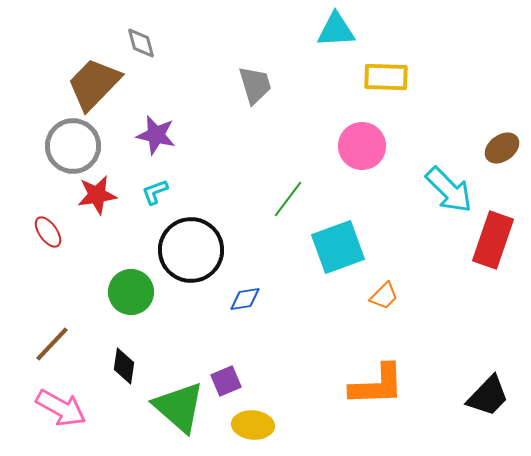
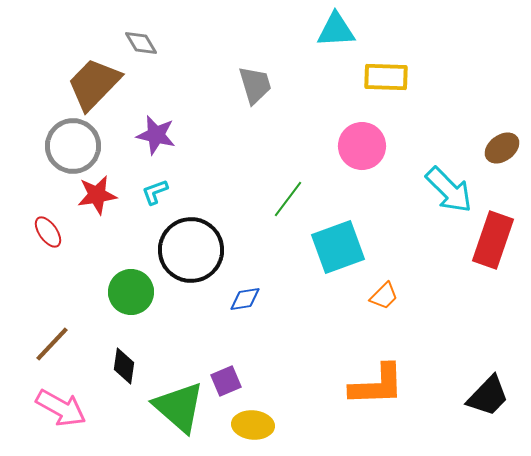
gray diamond: rotated 16 degrees counterclockwise
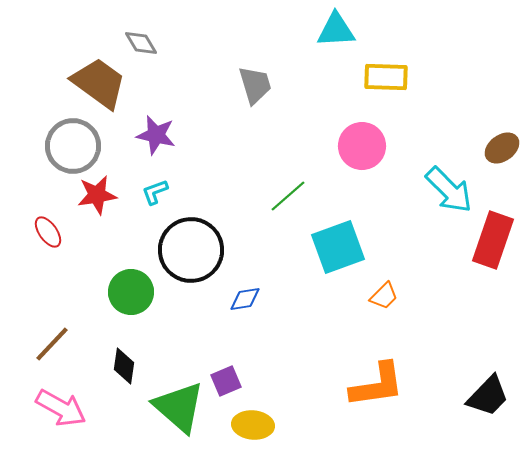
brown trapezoid: moved 5 px right, 1 px up; rotated 82 degrees clockwise
green line: moved 3 px up; rotated 12 degrees clockwise
orange L-shape: rotated 6 degrees counterclockwise
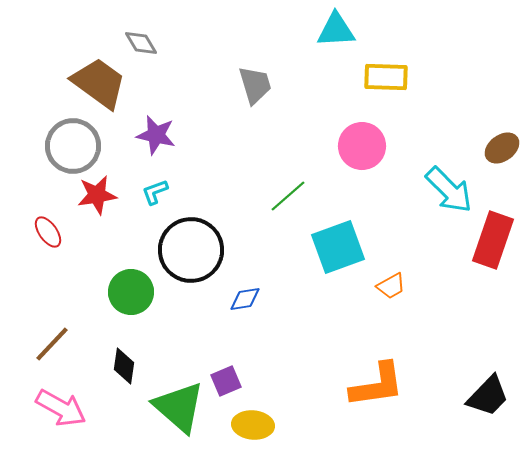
orange trapezoid: moved 7 px right, 10 px up; rotated 16 degrees clockwise
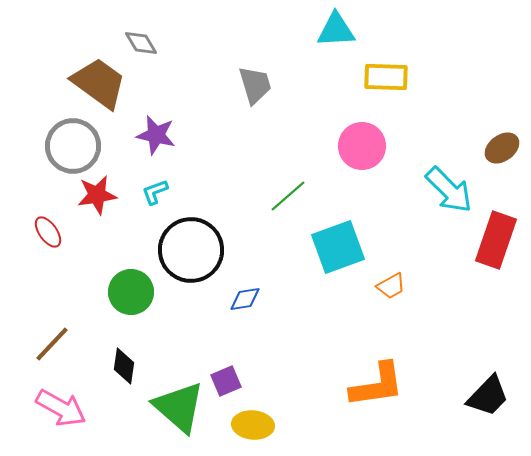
red rectangle: moved 3 px right
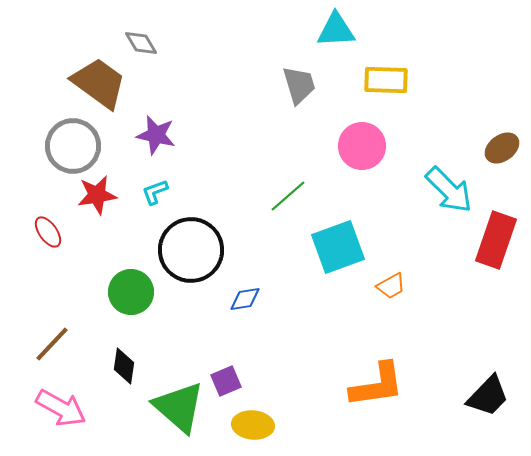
yellow rectangle: moved 3 px down
gray trapezoid: moved 44 px right
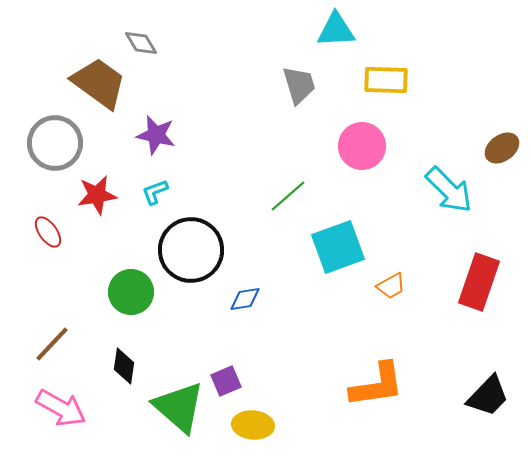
gray circle: moved 18 px left, 3 px up
red rectangle: moved 17 px left, 42 px down
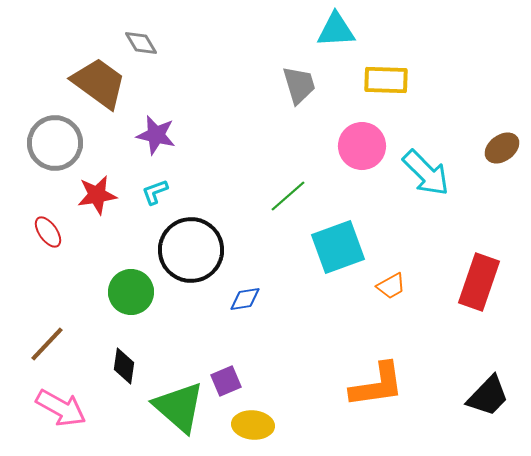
cyan arrow: moved 23 px left, 17 px up
brown line: moved 5 px left
